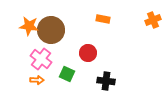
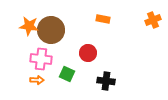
pink cross: rotated 30 degrees counterclockwise
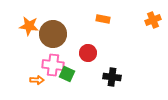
brown circle: moved 2 px right, 4 px down
pink cross: moved 12 px right, 6 px down
black cross: moved 6 px right, 4 px up
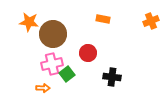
orange cross: moved 2 px left, 1 px down
orange star: moved 4 px up
pink cross: moved 1 px left, 1 px up; rotated 20 degrees counterclockwise
green square: rotated 28 degrees clockwise
orange arrow: moved 6 px right, 8 px down
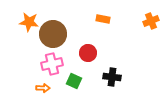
green square: moved 7 px right, 7 px down; rotated 28 degrees counterclockwise
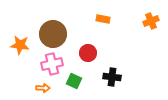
orange star: moved 9 px left, 23 px down
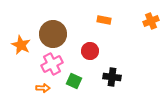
orange rectangle: moved 1 px right, 1 px down
orange star: moved 1 px right; rotated 18 degrees clockwise
red circle: moved 2 px right, 2 px up
pink cross: rotated 15 degrees counterclockwise
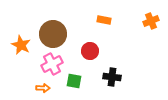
green square: rotated 14 degrees counterclockwise
